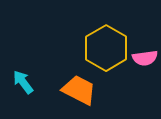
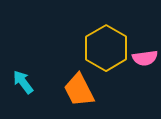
orange trapezoid: rotated 144 degrees counterclockwise
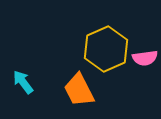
yellow hexagon: moved 1 px down; rotated 6 degrees clockwise
